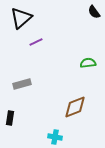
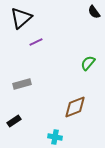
green semicircle: rotated 42 degrees counterclockwise
black rectangle: moved 4 px right, 3 px down; rotated 48 degrees clockwise
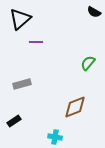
black semicircle: rotated 24 degrees counterclockwise
black triangle: moved 1 px left, 1 px down
purple line: rotated 24 degrees clockwise
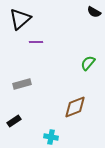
cyan cross: moved 4 px left
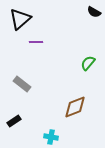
gray rectangle: rotated 54 degrees clockwise
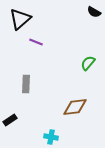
purple line: rotated 24 degrees clockwise
gray rectangle: moved 4 px right; rotated 54 degrees clockwise
brown diamond: rotated 15 degrees clockwise
black rectangle: moved 4 px left, 1 px up
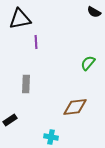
black triangle: rotated 30 degrees clockwise
purple line: rotated 64 degrees clockwise
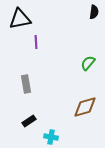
black semicircle: rotated 112 degrees counterclockwise
gray rectangle: rotated 12 degrees counterclockwise
brown diamond: moved 10 px right; rotated 10 degrees counterclockwise
black rectangle: moved 19 px right, 1 px down
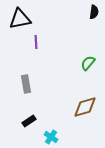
cyan cross: rotated 24 degrees clockwise
